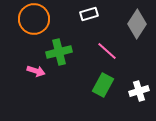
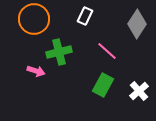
white rectangle: moved 4 px left, 2 px down; rotated 48 degrees counterclockwise
white cross: rotated 24 degrees counterclockwise
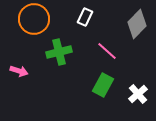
white rectangle: moved 1 px down
gray diamond: rotated 12 degrees clockwise
pink arrow: moved 17 px left
white cross: moved 1 px left, 3 px down
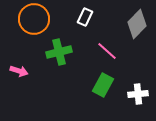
white cross: rotated 36 degrees clockwise
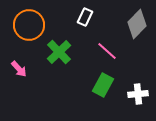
orange circle: moved 5 px left, 6 px down
green cross: rotated 30 degrees counterclockwise
pink arrow: moved 2 px up; rotated 30 degrees clockwise
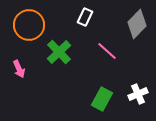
pink arrow: rotated 18 degrees clockwise
green rectangle: moved 1 px left, 14 px down
white cross: rotated 18 degrees counterclockwise
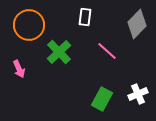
white rectangle: rotated 18 degrees counterclockwise
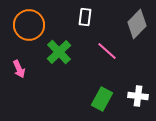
white cross: moved 2 px down; rotated 30 degrees clockwise
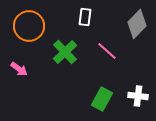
orange circle: moved 1 px down
green cross: moved 6 px right
pink arrow: rotated 30 degrees counterclockwise
